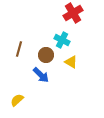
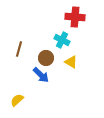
red cross: moved 2 px right, 4 px down; rotated 36 degrees clockwise
brown circle: moved 3 px down
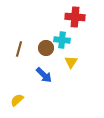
cyan cross: rotated 21 degrees counterclockwise
brown circle: moved 10 px up
yellow triangle: rotated 32 degrees clockwise
blue arrow: moved 3 px right
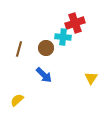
red cross: moved 6 px down; rotated 24 degrees counterclockwise
cyan cross: moved 1 px right, 3 px up
yellow triangle: moved 20 px right, 16 px down
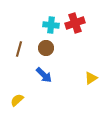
cyan cross: moved 12 px left, 12 px up
yellow triangle: rotated 24 degrees clockwise
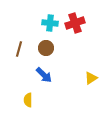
cyan cross: moved 1 px left, 2 px up
yellow semicircle: moved 11 px right; rotated 48 degrees counterclockwise
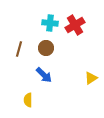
red cross: moved 2 px down; rotated 12 degrees counterclockwise
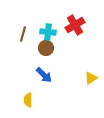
cyan cross: moved 2 px left, 9 px down
brown line: moved 4 px right, 15 px up
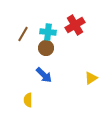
brown line: rotated 14 degrees clockwise
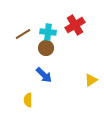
brown line: rotated 28 degrees clockwise
yellow triangle: moved 2 px down
